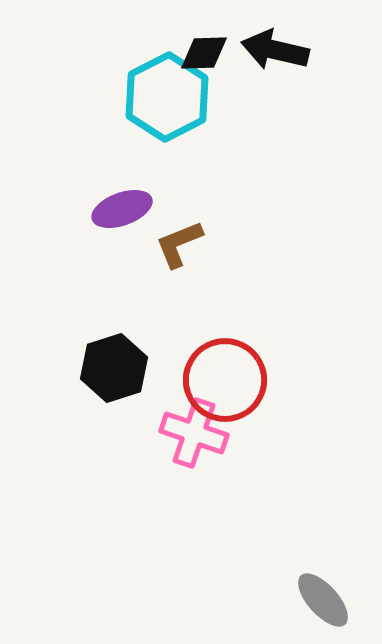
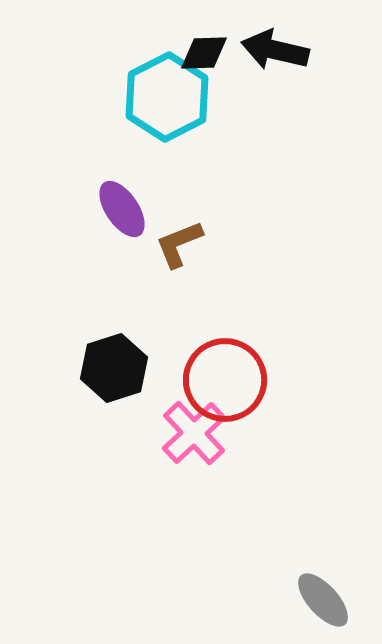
purple ellipse: rotated 76 degrees clockwise
pink cross: rotated 28 degrees clockwise
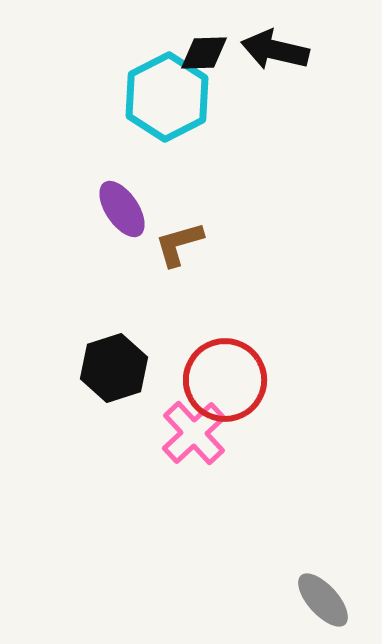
brown L-shape: rotated 6 degrees clockwise
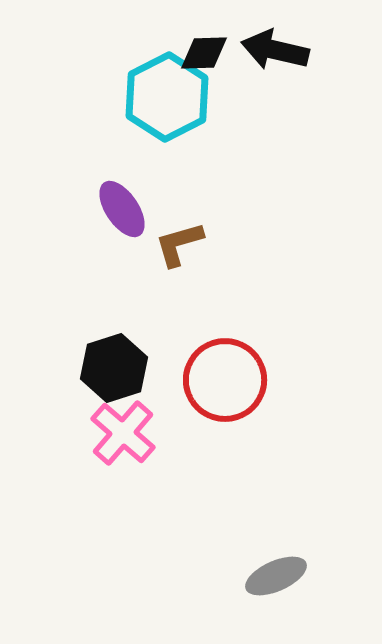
pink cross: moved 71 px left; rotated 6 degrees counterclockwise
gray ellipse: moved 47 px left, 24 px up; rotated 72 degrees counterclockwise
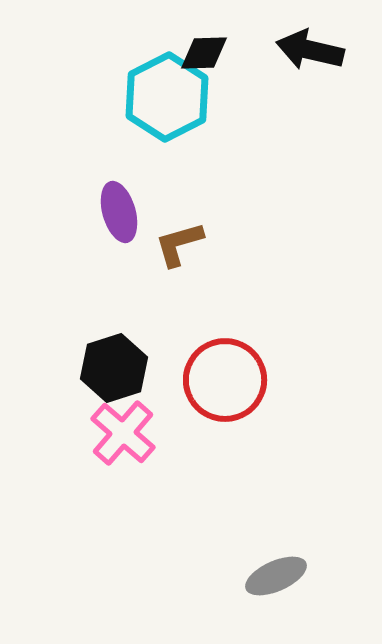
black arrow: moved 35 px right
purple ellipse: moved 3 px left, 3 px down; rotated 18 degrees clockwise
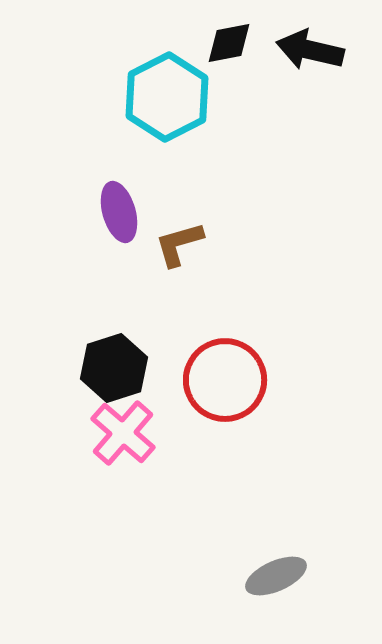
black diamond: moved 25 px right, 10 px up; rotated 9 degrees counterclockwise
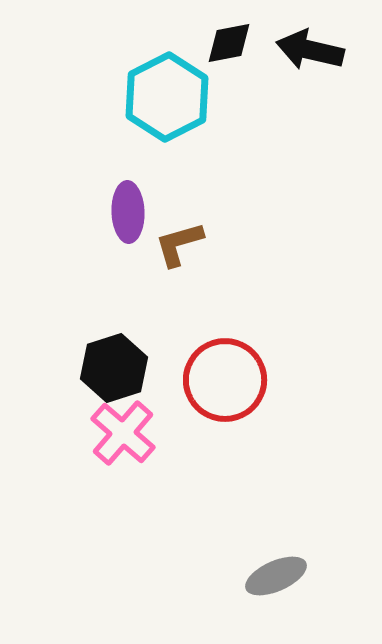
purple ellipse: moved 9 px right; rotated 14 degrees clockwise
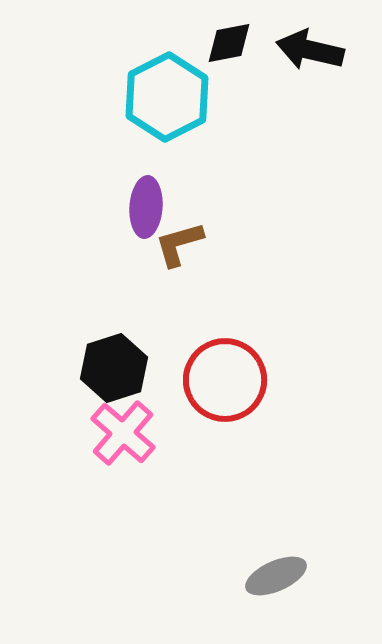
purple ellipse: moved 18 px right, 5 px up; rotated 6 degrees clockwise
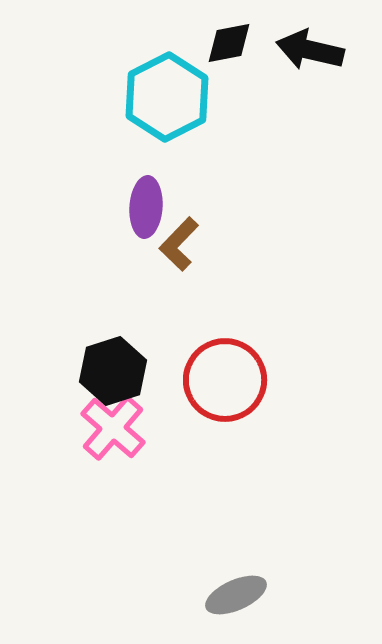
brown L-shape: rotated 30 degrees counterclockwise
black hexagon: moved 1 px left, 3 px down
pink cross: moved 10 px left, 5 px up
gray ellipse: moved 40 px left, 19 px down
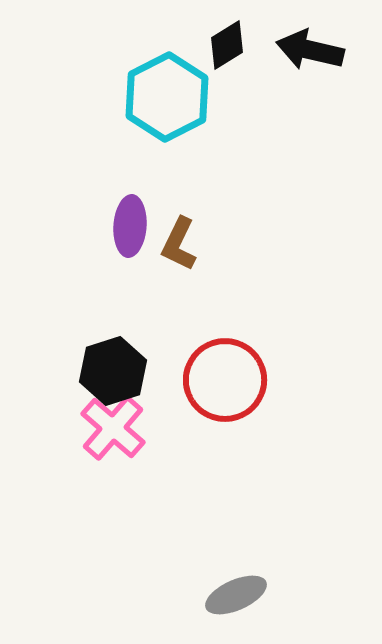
black diamond: moved 2 px left, 2 px down; rotated 21 degrees counterclockwise
purple ellipse: moved 16 px left, 19 px down
brown L-shape: rotated 18 degrees counterclockwise
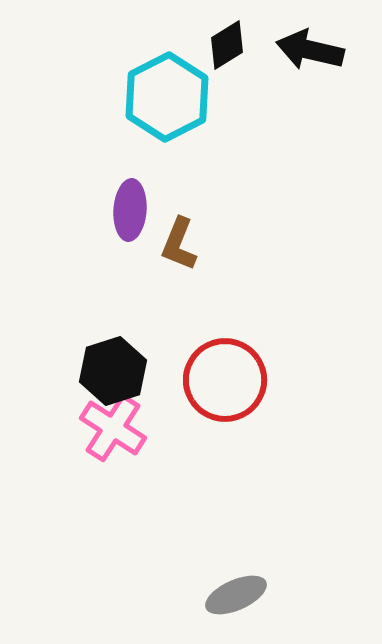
purple ellipse: moved 16 px up
brown L-shape: rotated 4 degrees counterclockwise
pink cross: rotated 8 degrees counterclockwise
